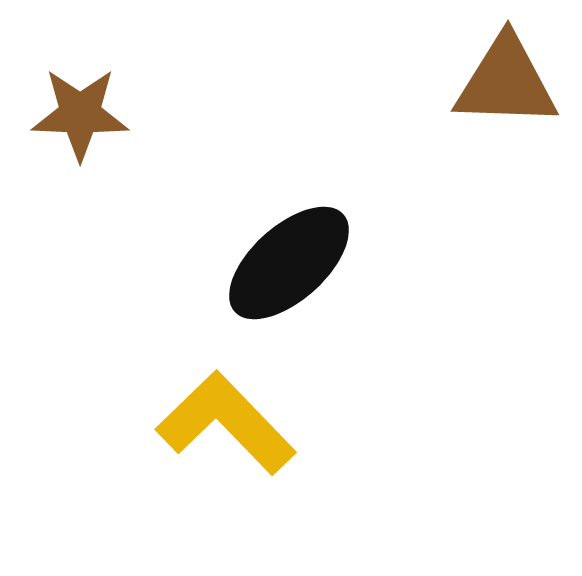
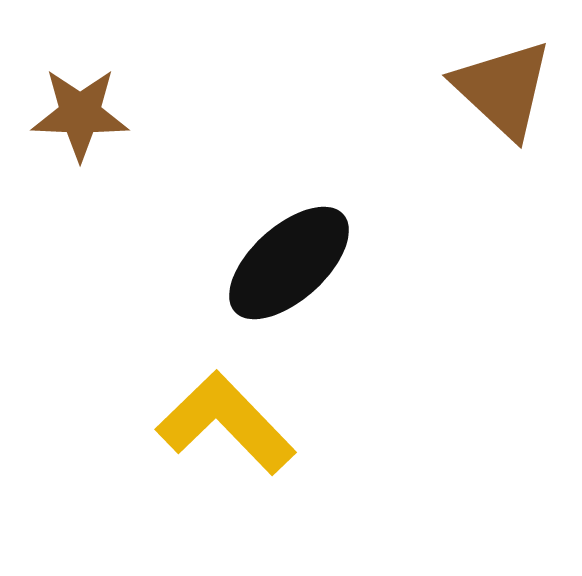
brown triangle: moved 3 px left, 7 px down; rotated 41 degrees clockwise
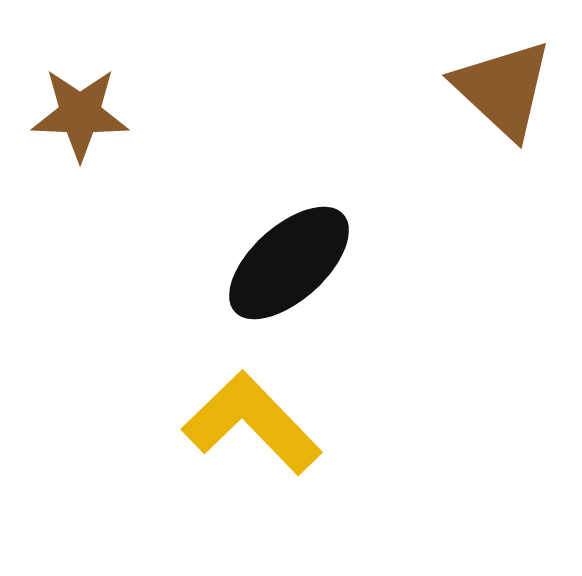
yellow L-shape: moved 26 px right
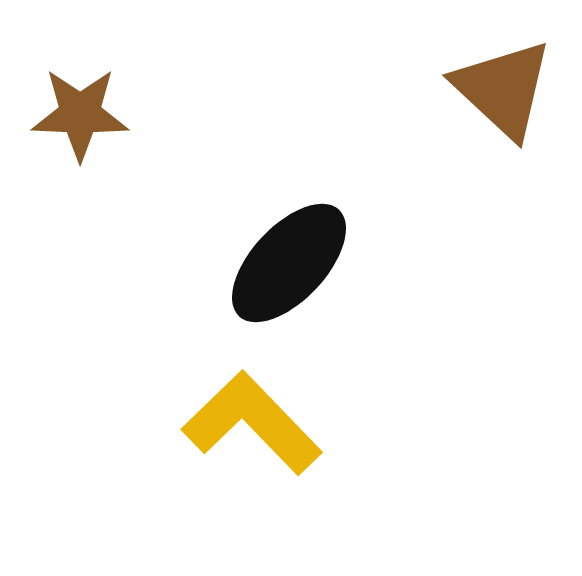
black ellipse: rotated 5 degrees counterclockwise
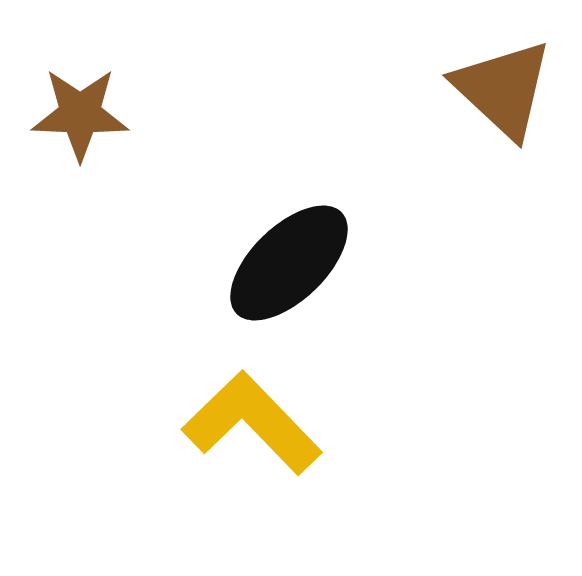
black ellipse: rotated 3 degrees clockwise
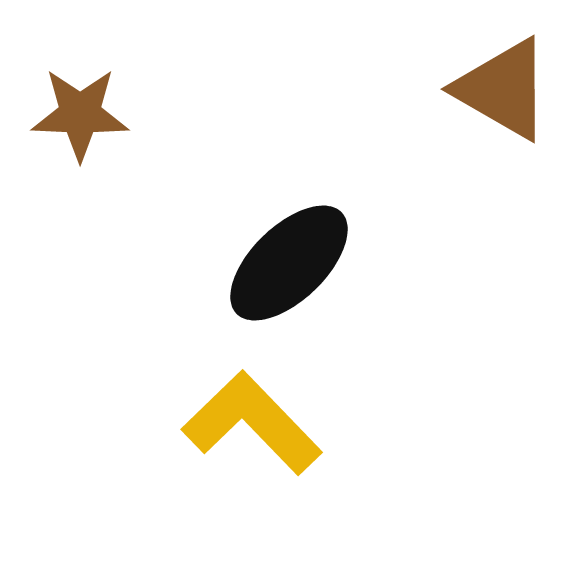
brown triangle: rotated 13 degrees counterclockwise
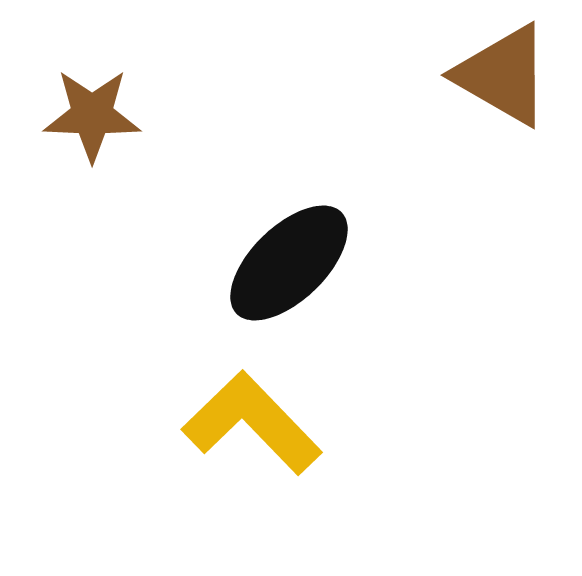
brown triangle: moved 14 px up
brown star: moved 12 px right, 1 px down
